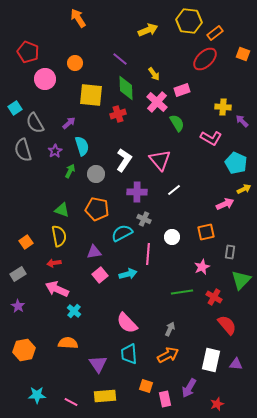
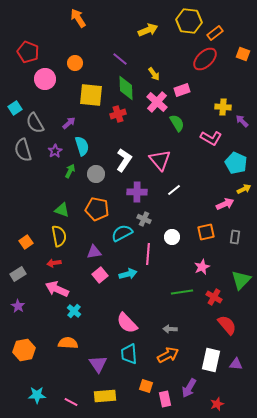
gray rectangle at (230, 252): moved 5 px right, 15 px up
gray arrow at (170, 329): rotated 112 degrees counterclockwise
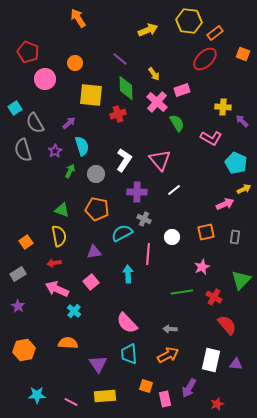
cyan arrow at (128, 274): rotated 78 degrees counterclockwise
pink square at (100, 275): moved 9 px left, 7 px down
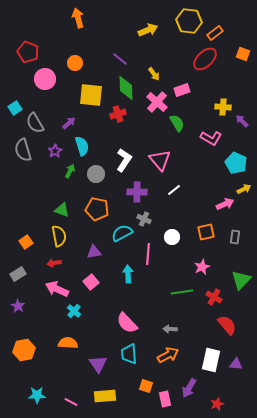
orange arrow at (78, 18): rotated 18 degrees clockwise
